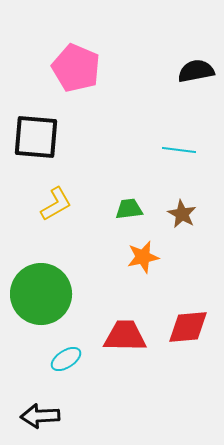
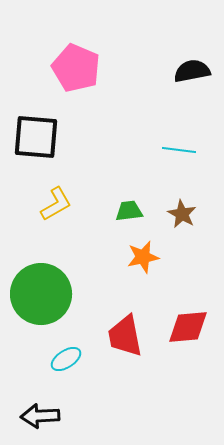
black semicircle: moved 4 px left
green trapezoid: moved 2 px down
red trapezoid: rotated 102 degrees counterclockwise
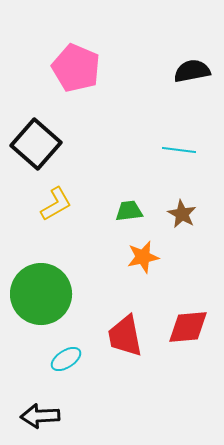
black square: moved 7 px down; rotated 36 degrees clockwise
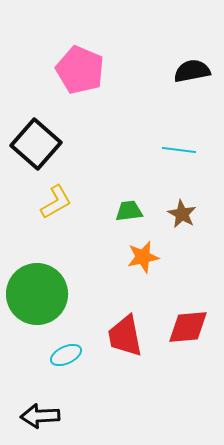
pink pentagon: moved 4 px right, 2 px down
yellow L-shape: moved 2 px up
green circle: moved 4 px left
cyan ellipse: moved 4 px up; rotated 8 degrees clockwise
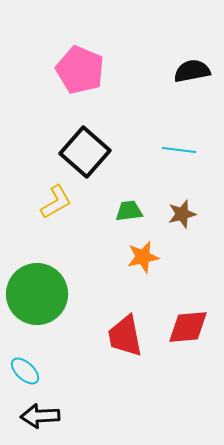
black square: moved 49 px right, 8 px down
brown star: rotated 28 degrees clockwise
cyan ellipse: moved 41 px left, 16 px down; rotated 68 degrees clockwise
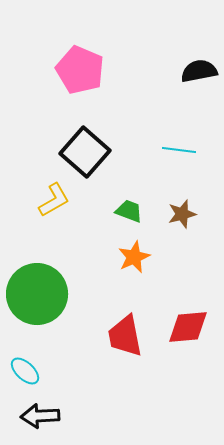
black semicircle: moved 7 px right
yellow L-shape: moved 2 px left, 2 px up
green trapezoid: rotated 28 degrees clockwise
orange star: moved 9 px left; rotated 12 degrees counterclockwise
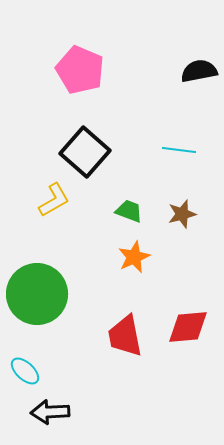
black arrow: moved 10 px right, 4 px up
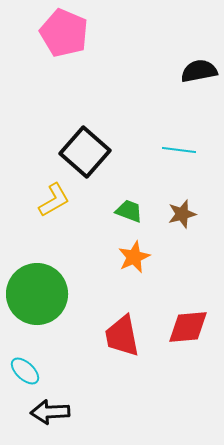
pink pentagon: moved 16 px left, 37 px up
red trapezoid: moved 3 px left
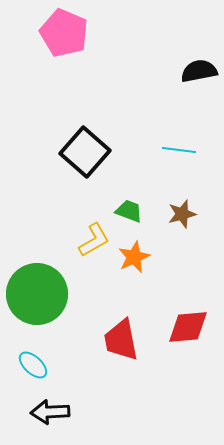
yellow L-shape: moved 40 px right, 40 px down
red trapezoid: moved 1 px left, 4 px down
cyan ellipse: moved 8 px right, 6 px up
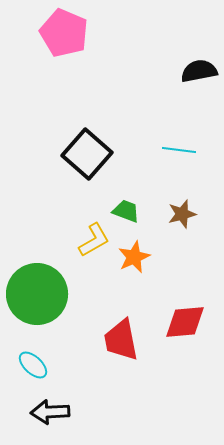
black square: moved 2 px right, 2 px down
green trapezoid: moved 3 px left
red diamond: moved 3 px left, 5 px up
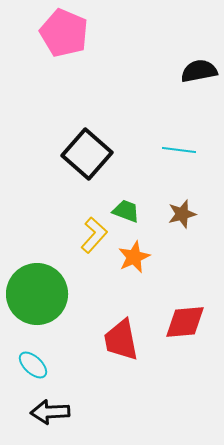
yellow L-shape: moved 5 px up; rotated 18 degrees counterclockwise
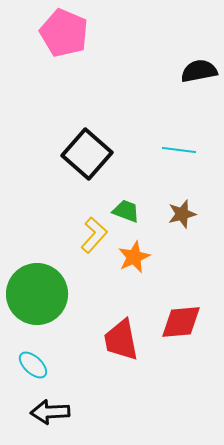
red diamond: moved 4 px left
